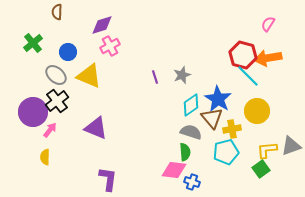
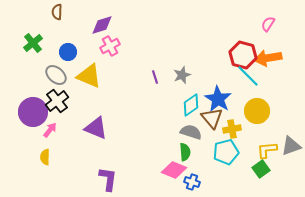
pink diamond: rotated 15 degrees clockwise
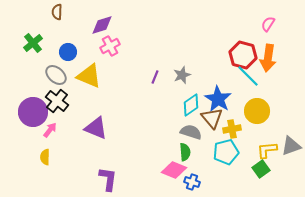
orange arrow: rotated 72 degrees counterclockwise
purple line: rotated 40 degrees clockwise
black cross: rotated 15 degrees counterclockwise
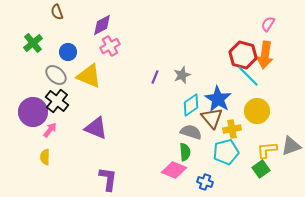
brown semicircle: rotated 21 degrees counterclockwise
purple diamond: rotated 10 degrees counterclockwise
orange arrow: moved 3 px left, 3 px up
blue cross: moved 13 px right
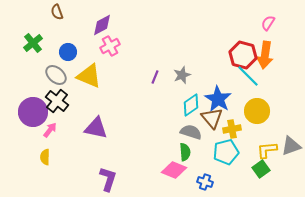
pink semicircle: moved 1 px up
purple triangle: rotated 10 degrees counterclockwise
purple L-shape: rotated 10 degrees clockwise
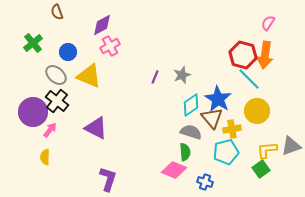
cyan line: moved 1 px right, 3 px down
purple triangle: rotated 15 degrees clockwise
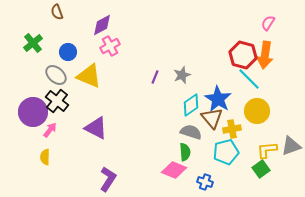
purple L-shape: rotated 15 degrees clockwise
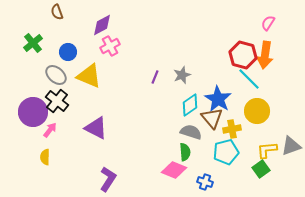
cyan diamond: moved 1 px left
